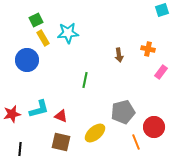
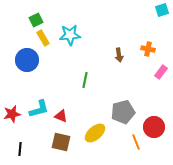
cyan star: moved 2 px right, 2 px down
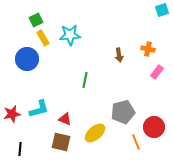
blue circle: moved 1 px up
pink rectangle: moved 4 px left
red triangle: moved 4 px right, 3 px down
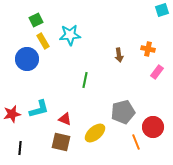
yellow rectangle: moved 3 px down
red circle: moved 1 px left
black line: moved 1 px up
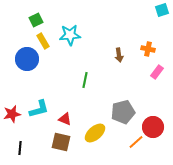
orange line: rotated 70 degrees clockwise
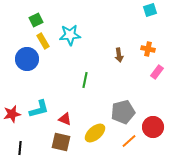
cyan square: moved 12 px left
orange line: moved 7 px left, 1 px up
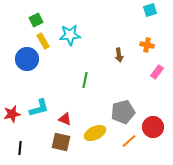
orange cross: moved 1 px left, 4 px up
cyan L-shape: moved 1 px up
yellow ellipse: rotated 15 degrees clockwise
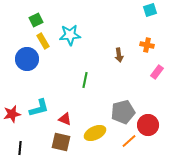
red circle: moved 5 px left, 2 px up
